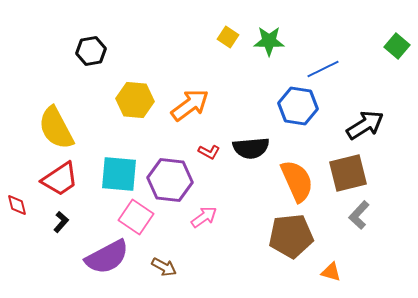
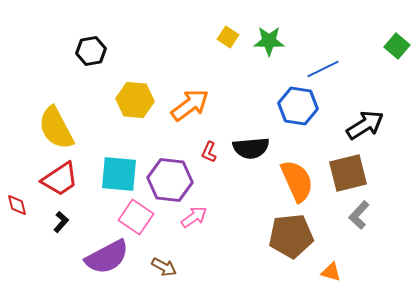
red L-shape: rotated 85 degrees clockwise
pink arrow: moved 10 px left
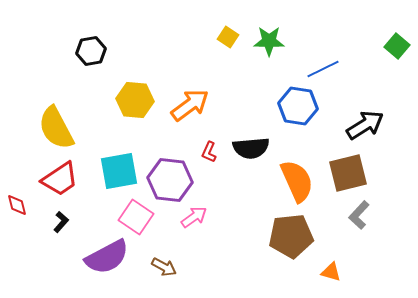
cyan square: moved 3 px up; rotated 15 degrees counterclockwise
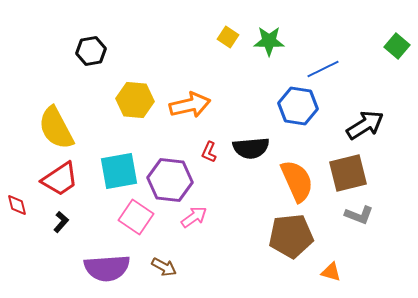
orange arrow: rotated 24 degrees clockwise
gray L-shape: rotated 112 degrees counterclockwise
purple semicircle: moved 11 px down; rotated 24 degrees clockwise
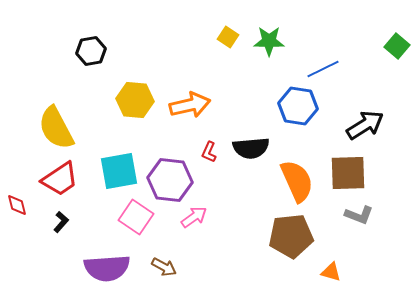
brown square: rotated 12 degrees clockwise
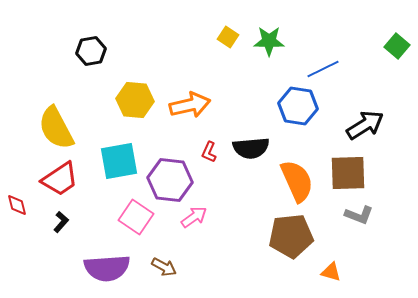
cyan square: moved 10 px up
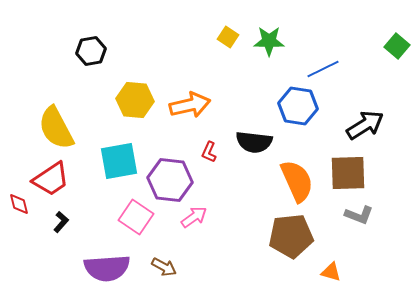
black semicircle: moved 3 px right, 6 px up; rotated 12 degrees clockwise
red trapezoid: moved 9 px left
red diamond: moved 2 px right, 1 px up
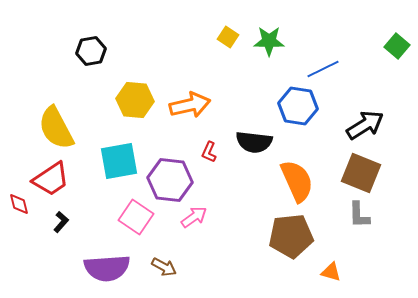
brown square: moved 13 px right; rotated 24 degrees clockwise
gray L-shape: rotated 68 degrees clockwise
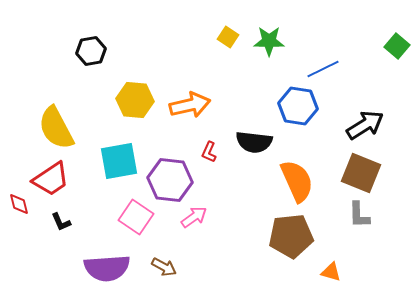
black L-shape: rotated 115 degrees clockwise
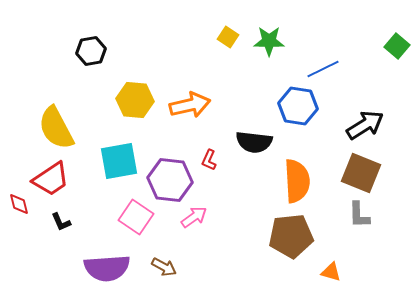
red L-shape: moved 8 px down
orange semicircle: rotated 21 degrees clockwise
